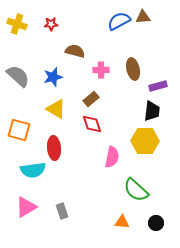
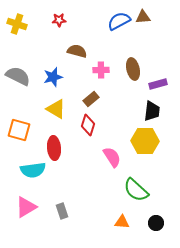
red star: moved 8 px right, 4 px up
brown semicircle: moved 2 px right
gray semicircle: rotated 15 degrees counterclockwise
purple rectangle: moved 2 px up
red diamond: moved 4 px left, 1 px down; rotated 35 degrees clockwise
pink semicircle: rotated 45 degrees counterclockwise
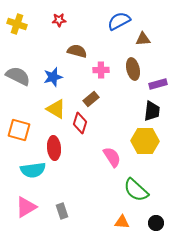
brown triangle: moved 22 px down
red diamond: moved 8 px left, 2 px up
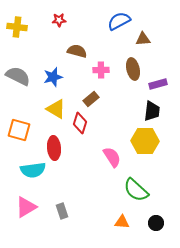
yellow cross: moved 3 px down; rotated 12 degrees counterclockwise
